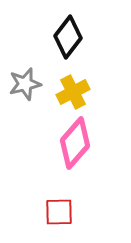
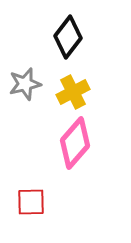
red square: moved 28 px left, 10 px up
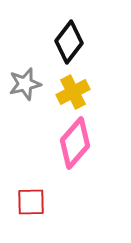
black diamond: moved 1 px right, 5 px down
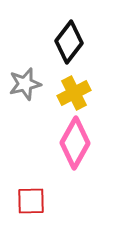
yellow cross: moved 1 px right, 1 px down
pink diamond: rotated 12 degrees counterclockwise
red square: moved 1 px up
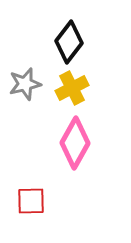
yellow cross: moved 2 px left, 5 px up
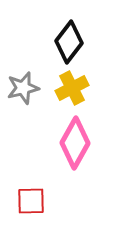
gray star: moved 2 px left, 4 px down
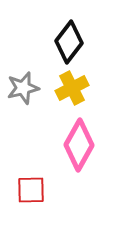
pink diamond: moved 4 px right, 2 px down
red square: moved 11 px up
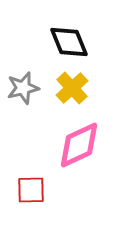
black diamond: rotated 60 degrees counterclockwise
yellow cross: rotated 16 degrees counterclockwise
pink diamond: rotated 36 degrees clockwise
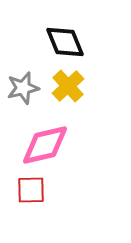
black diamond: moved 4 px left
yellow cross: moved 4 px left, 2 px up
pink diamond: moved 34 px left; rotated 12 degrees clockwise
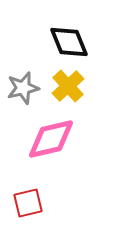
black diamond: moved 4 px right
pink diamond: moved 6 px right, 6 px up
red square: moved 3 px left, 13 px down; rotated 12 degrees counterclockwise
